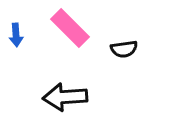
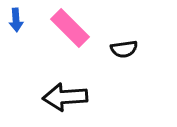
blue arrow: moved 15 px up
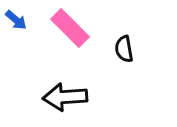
blue arrow: rotated 45 degrees counterclockwise
black semicircle: rotated 88 degrees clockwise
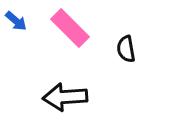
blue arrow: moved 1 px down
black semicircle: moved 2 px right
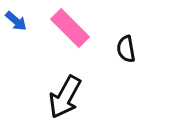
black arrow: rotated 57 degrees counterclockwise
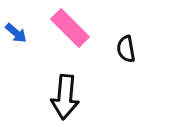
blue arrow: moved 12 px down
black arrow: rotated 24 degrees counterclockwise
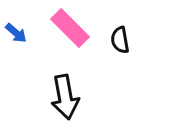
black semicircle: moved 6 px left, 9 px up
black arrow: rotated 15 degrees counterclockwise
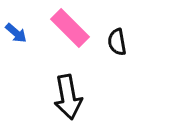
black semicircle: moved 3 px left, 2 px down
black arrow: moved 3 px right
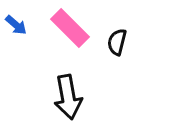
blue arrow: moved 8 px up
black semicircle: rotated 24 degrees clockwise
